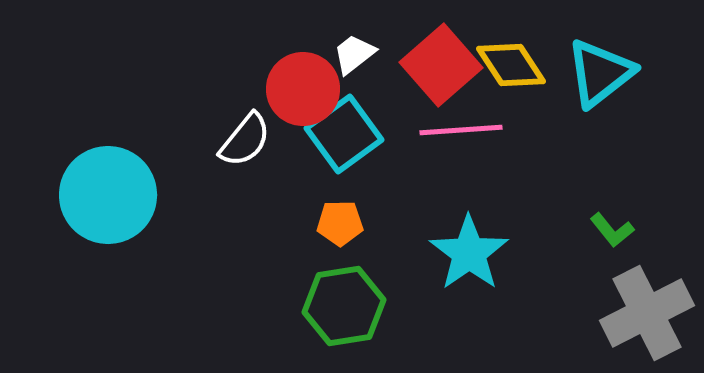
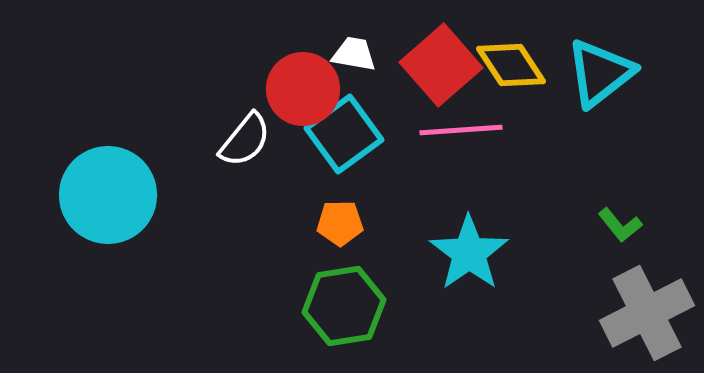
white trapezoid: rotated 48 degrees clockwise
green L-shape: moved 8 px right, 5 px up
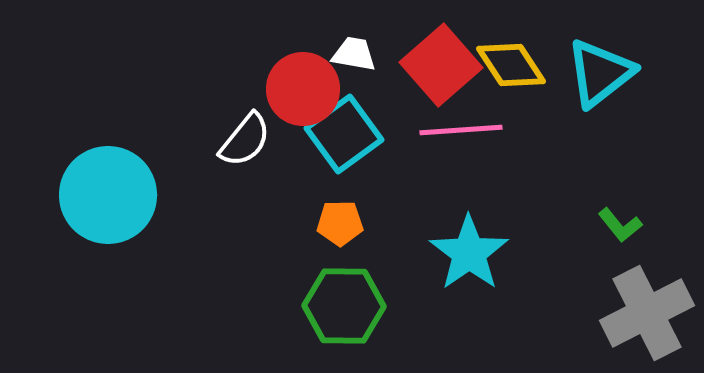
green hexagon: rotated 10 degrees clockwise
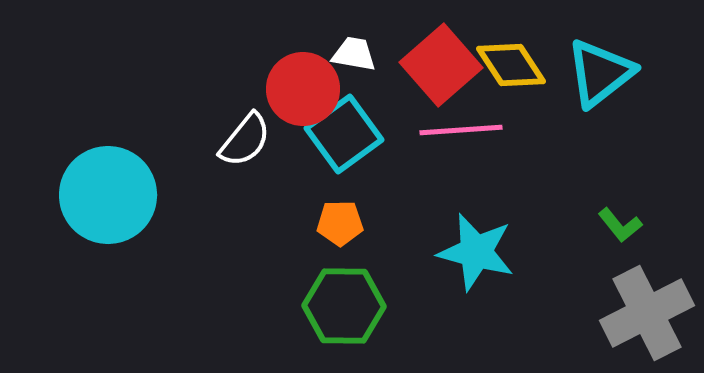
cyan star: moved 7 px right, 1 px up; rotated 22 degrees counterclockwise
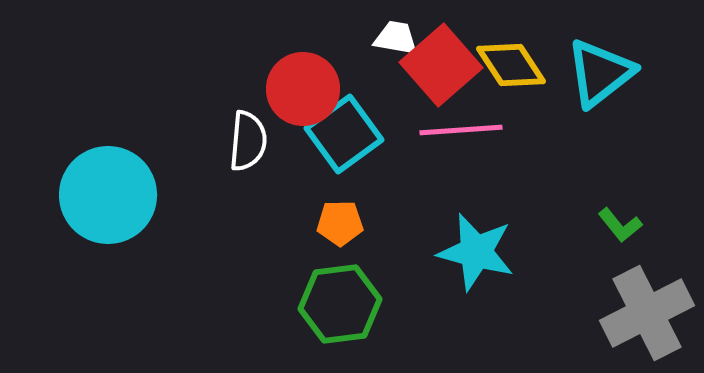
white trapezoid: moved 42 px right, 16 px up
white semicircle: moved 3 px right, 1 px down; rotated 34 degrees counterclockwise
green hexagon: moved 4 px left, 2 px up; rotated 8 degrees counterclockwise
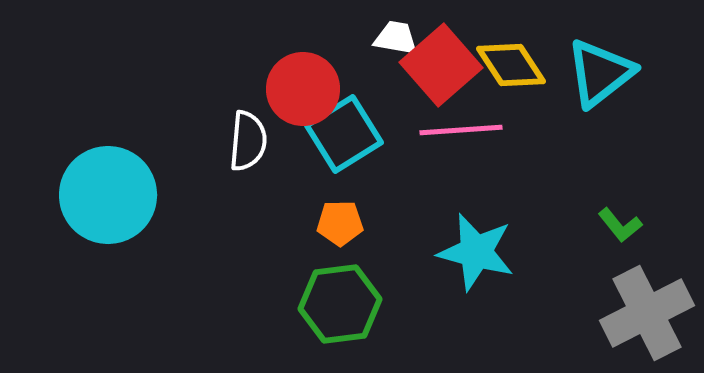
cyan square: rotated 4 degrees clockwise
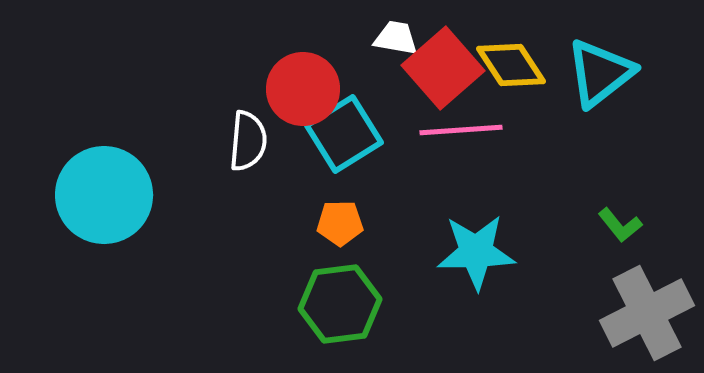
red square: moved 2 px right, 3 px down
cyan circle: moved 4 px left
cyan star: rotated 16 degrees counterclockwise
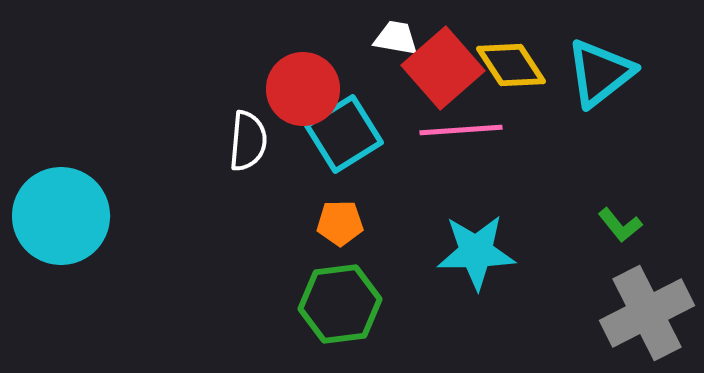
cyan circle: moved 43 px left, 21 px down
